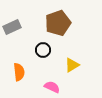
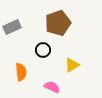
orange semicircle: moved 2 px right
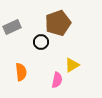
black circle: moved 2 px left, 8 px up
pink semicircle: moved 5 px right, 7 px up; rotated 77 degrees clockwise
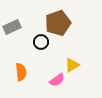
pink semicircle: rotated 42 degrees clockwise
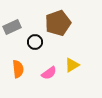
black circle: moved 6 px left
orange semicircle: moved 3 px left, 3 px up
pink semicircle: moved 8 px left, 7 px up
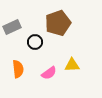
yellow triangle: rotated 28 degrees clockwise
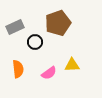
gray rectangle: moved 3 px right
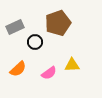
orange semicircle: rotated 54 degrees clockwise
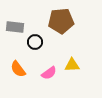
brown pentagon: moved 3 px right, 2 px up; rotated 15 degrees clockwise
gray rectangle: rotated 30 degrees clockwise
orange semicircle: rotated 96 degrees clockwise
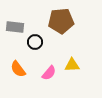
pink semicircle: rotated 14 degrees counterclockwise
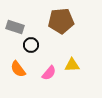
gray rectangle: rotated 12 degrees clockwise
black circle: moved 4 px left, 3 px down
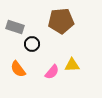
black circle: moved 1 px right, 1 px up
pink semicircle: moved 3 px right, 1 px up
